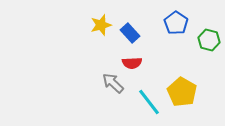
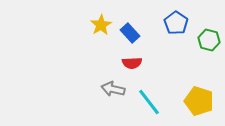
yellow star: rotated 15 degrees counterclockwise
gray arrow: moved 6 px down; rotated 30 degrees counterclockwise
yellow pentagon: moved 17 px right, 9 px down; rotated 12 degrees counterclockwise
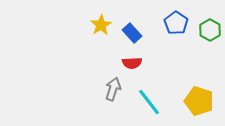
blue rectangle: moved 2 px right
green hexagon: moved 1 px right, 10 px up; rotated 15 degrees clockwise
gray arrow: rotated 95 degrees clockwise
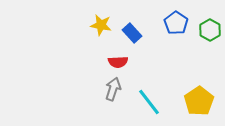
yellow star: rotated 30 degrees counterclockwise
red semicircle: moved 14 px left, 1 px up
yellow pentagon: rotated 20 degrees clockwise
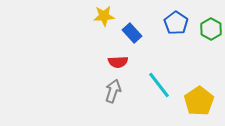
yellow star: moved 3 px right, 9 px up; rotated 15 degrees counterclockwise
green hexagon: moved 1 px right, 1 px up
gray arrow: moved 2 px down
cyan line: moved 10 px right, 17 px up
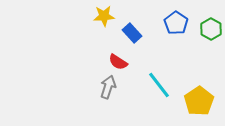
red semicircle: rotated 36 degrees clockwise
gray arrow: moved 5 px left, 4 px up
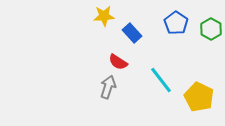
cyan line: moved 2 px right, 5 px up
yellow pentagon: moved 4 px up; rotated 12 degrees counterclockwise
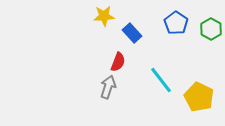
red semicircle: rotated 102 degrees counterclockwise
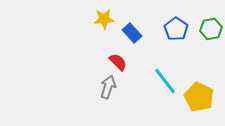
yellow star: moved 3 px down
blue pentagon: moved 6 px down
green hexagon: rotated 20 degrees clockwise
red semicircle: rotated 66 degrees counterclockwise
cyan line: moved 4 px right, 1 px down
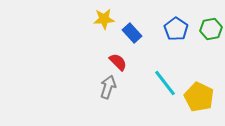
cyan line: moved 2 px down
